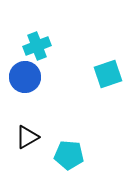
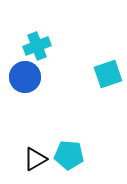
black triangle: moved 8 px right, 22 px down
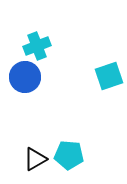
cyan square: moved 1 px right, 2 px down
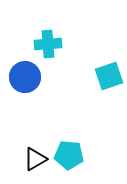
cyan cross: moved 11 px right, 2 px up; rotated 16 degrees clockwise
